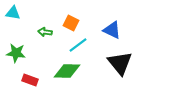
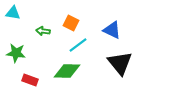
green arrow: moved 2 px left, 1 px up
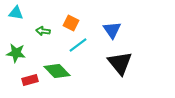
cyan triangle: moved 3 px right
blue triangle: rotated 30 degrees clockwise
green diamond: moved 10 px left; rotated 44 degrees clockwise
red rectangle: rotated 35 degrees counterclockwise
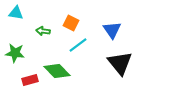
green star: moved 1 px left
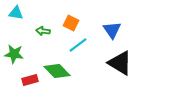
green star: moved 1 px left, 1 px down
black triangle: rotated 20 degrees counterclockwise
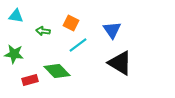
cyan triangle: moved 3 px down
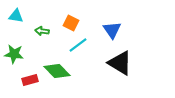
green arrow: moved 1 px left
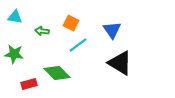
cyan triangle: moved 1 px left, 1 px down
green diamond: moved 2 px down
red rectangle: moved 1 px left, 4 px down
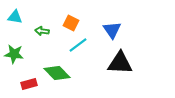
black triangle: rotated 28 degrees counterclockwise
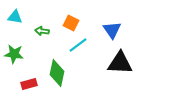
green diamond: rotated 56 degrees clockwise
